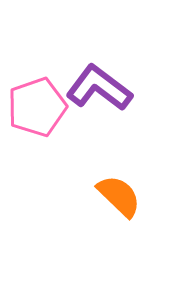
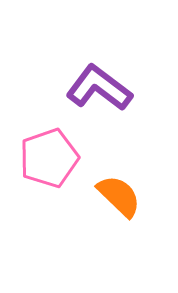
pink pentagon: moved 12 px right, 51 px down
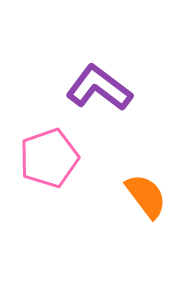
orange semicircle: moved 27 px right; rotated 9 degrees clockwise
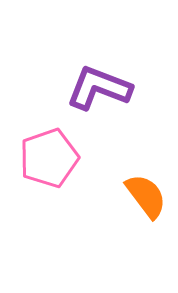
purple L-shape: rotated 16 degrees counterclockwise
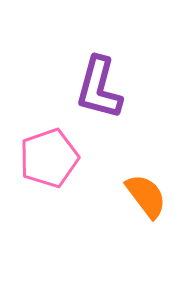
purple L-shape: rotated 96 degrees counterclockwise
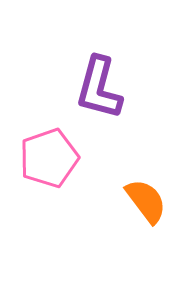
orange semicircle: moved 5 px down
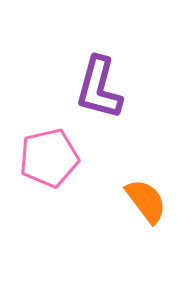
pink pentagon: rotated 6 degrees clockwise
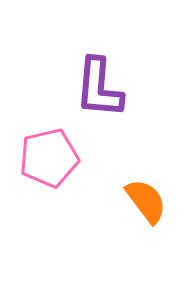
purple L-shape: rotated 10 degrees counterclockwise
